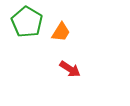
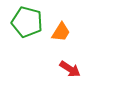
green pentagon: rotated 16 degrees counterclockwise
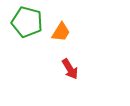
red arrow: rotated 25 degrees clockwise
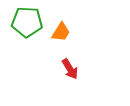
green pentagon: rotated 12 degrees counterclockwise
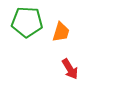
orange trapezoid: rotated 15 degrees counterclockwise
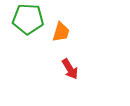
green pentagon: moved 1 px right, 3 px up
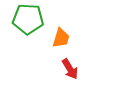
orange trapezoid: moved 6 px down
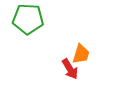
orange trapezoid: moved 20 px right, 16 px down
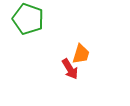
green pentagon: rotated 16 degrees clockwise
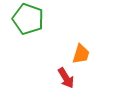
red arrow: moved 4 px left, 9 px down
